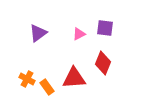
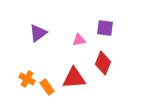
pink triangle: moved 6 px down; rotated 16 degrees clockwise
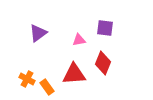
red triangle: moved 4 px up
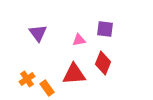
purple square: moved 1 px down
purple triangle: rotated 30 degrees counterclockwise
orange cross: rotated 28 degrees clockwise
orange rectangle: moved 1 px down
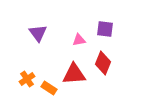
orange rectangle: moved 2 px right; rotated 21 degrees counterclockwise
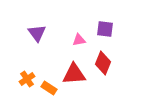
purple triangle: moved 1 px left
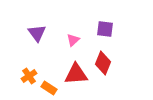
pink triangle: moved 6 px left; rotated 32 degrees counterclockwise
red triangle: moved 2 px right
orange cross: moved 2 px right, 3 px up
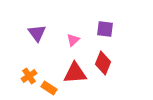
red triangle: moved 1 px left, 1 px up
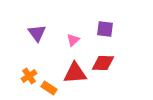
red diamond: rotated 70 degrees clockwise
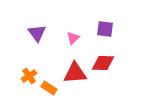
pink triangle: moved 2 px up
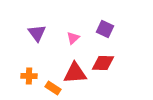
purple square: rotated 18 degrees clockwise
orange cross: rotated 35 degrees clockwise
orange rectangle: moved 4 px right
